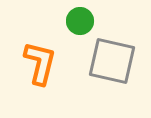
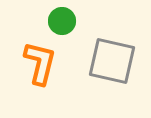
green circle: moved 18 px left
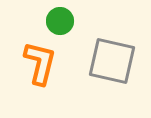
green circle: moved 2 px left
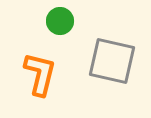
orange L-shape: moved 11 px down
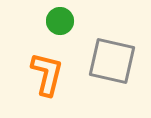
orange L-shape: moved 7 px right
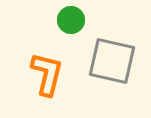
green circle: moved 11 px right, 1 px up
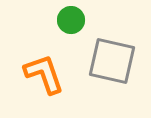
orange L-shape: moved 3 px left; rotated 33 degrees counterclockwise
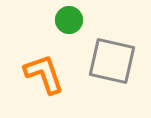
green circle: moved 2 px left
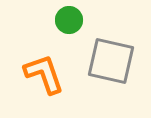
gray square: moved 1 px left
